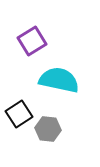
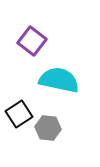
purple square: rotated 20 degrees counterclockwise
gray hexagon: moved 1 px up
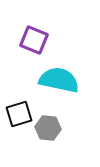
purple square: moved 2 px right, 1 px up; rotated 16 degrees counterclockwise
black square: rotated 16 degrees clockwise
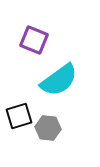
cyan semicircle: rotated 132 degrees clockwise
black square: moved 2 px down
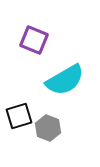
cyan semicircle: moved 6 px right; rotated 6 degrees clockwise
gray hexagon: rotated 15 degrees clockwise
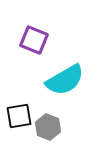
black square: rotated 8 degrees clockwise
gray hexagon: moved 1 px up
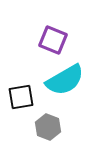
purple square: moved 19 px right
black square: moved 2 px right, 19 px up
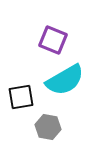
gray hexagon: rotated 10 degrees counterclockwise
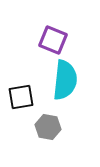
cyan semicircle: rotated 54 degrees counterclockwise
